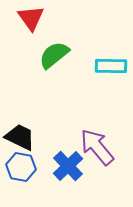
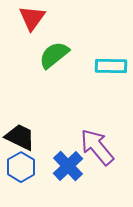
red triangle: moved 1 px right; rotated 12 degrees clockwise
blue hexagon: rotated 20 degrees clockwise
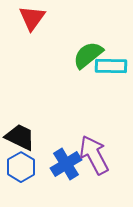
green semicircle: moved 34 px right
purple arrow: moved 3 px left, 8 px down; rotated 12 degrees clockwise
blue cross: moved 2 px left, 2 px up; rotated 12 degrees clockwise
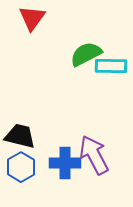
green semicircle: moved 2 px left, 1 px up; rotated 12 degrees clockwise
black trapezoid: moved 1 px up; rotated 12 degrees counterclockwise
blue cross: moved 1 px left, 1 px up; rotated 32 degrees clockwise
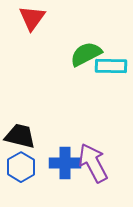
purple arrow: moved 1 px left, 8 px down
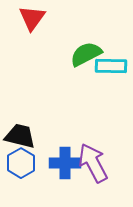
blue hexagon: moved 4 px up
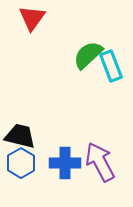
green semicircle: moved 2 px right, 1 px down; rotated 16 degrees counterclockwise
cyan rectangle: rotated 68 degrees clockwise
purple arrow: moved 7 px right, 1 px up
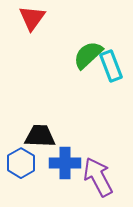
black trapezoid: moved 20 px right; rotated 12 degrees counterclockwise
purple arrow: moved 2 px left, 15 px down
